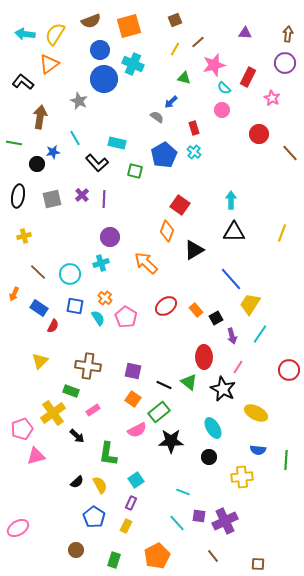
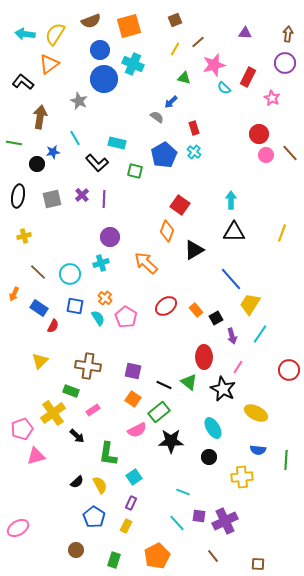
pink circle at (222, 110): moved 44 px right, 45 px down
cyan square at (136, 480): moved 2 px left, 3 px up
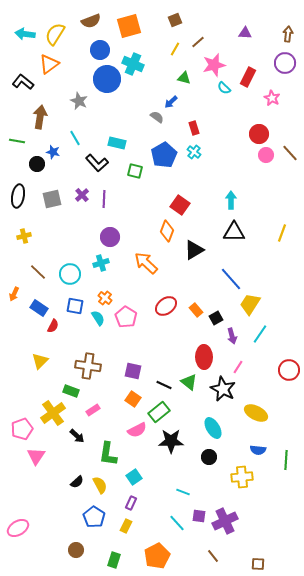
blue circle at (104, 79): moved 3 px right
green line at (14, 143): moved 3 px right, 2 px up
blue star at (53, 152): rotated 24 degrees clockwise
pink triangle at (36, 456): rotated 42 degrees counterclockwise
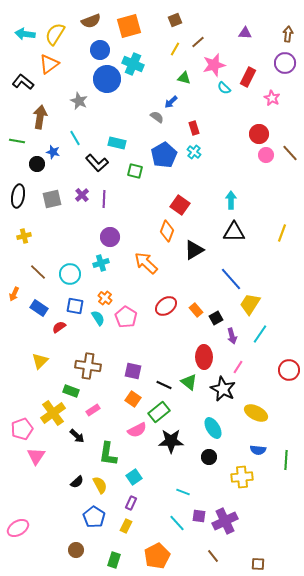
red semicircle at (53, 326): moved 6 px right, 1 px down; rotated 152 degrees counterclockwise
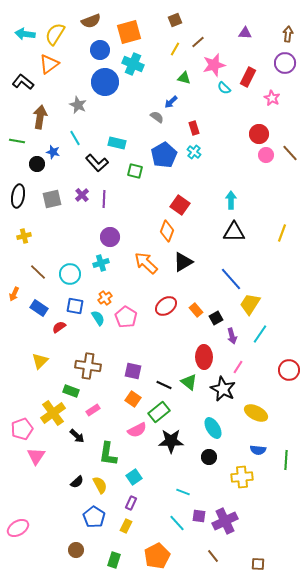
orange square at (129, 26): moved 6 px down
blue circle at (107, 79): moved 2 px left, 3 px down
gray star at (79, 101): moved 1 px left, 4 px down
black triangle at (194, 250): moved 11 px left, 12 px down
orange cross at (105, 298): rotated 16 degrees clockwise
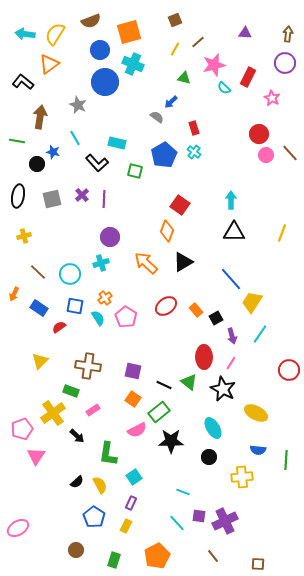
yellow trapezoid at (250, 304): moved 2 px right, 2 px up
pink line at (238, 367): moved 7 px left, 4 px up
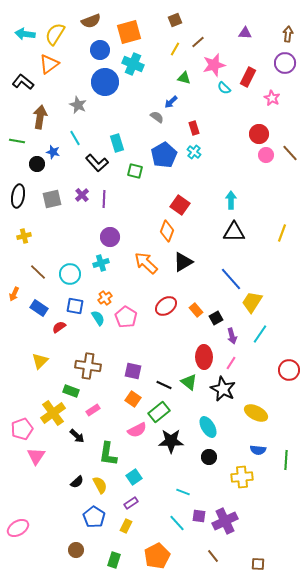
cyan rectangle at (117, 143): rotated 60 degrees clockwise
cyan ellipse at (213, 428): moved 5 px left, 1 px up
purple rectangle at (131, 503): rotated 32 degrees clockwise
